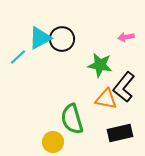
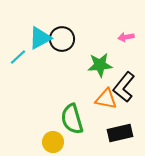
green star: rotated 15 degrees counterclockwise
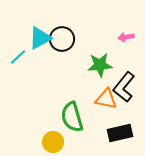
green semicircle: moved 2 px up
